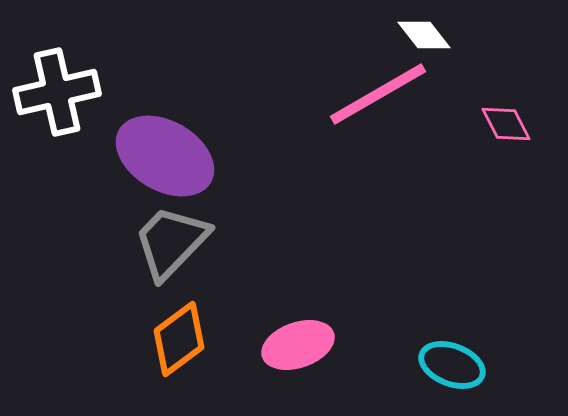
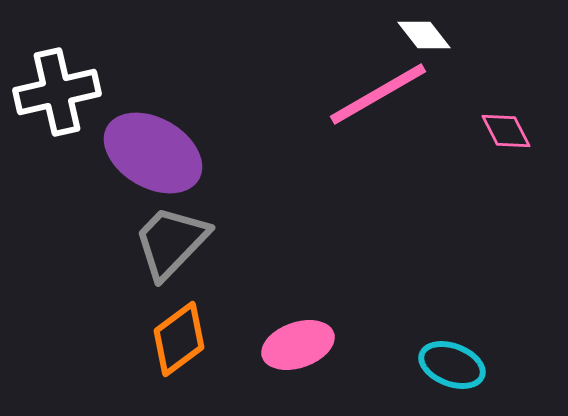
pink diamond: moved 7 px down
purple ellipse: moved 12 px left, 3 px up
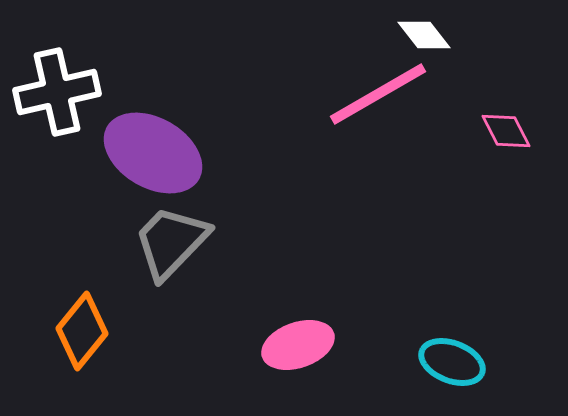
orange diamond: moved 97 px left, 8 px up; rotated 14 degrees counterclockwise
cyan ellipse: moved 3 px up
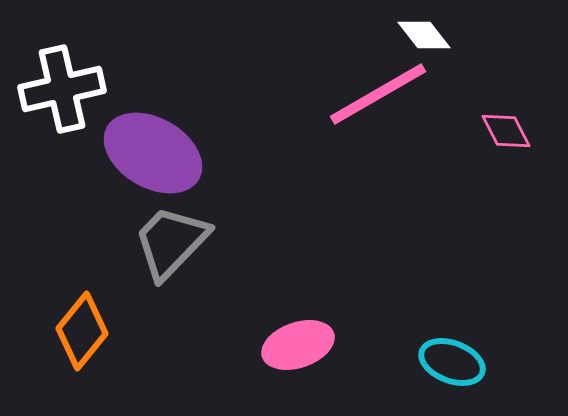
white cross: moved 5 px right, 3 px up
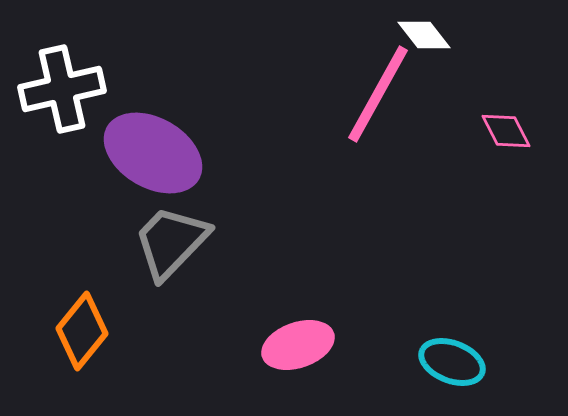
pink line: rotated 31 degrees counterclockwise
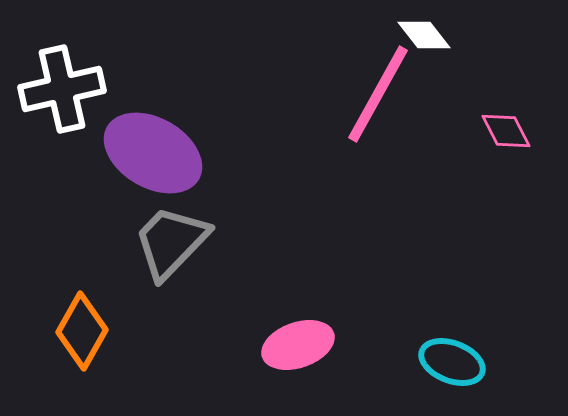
orange diamond: rotated 10 degrees counterclockwise
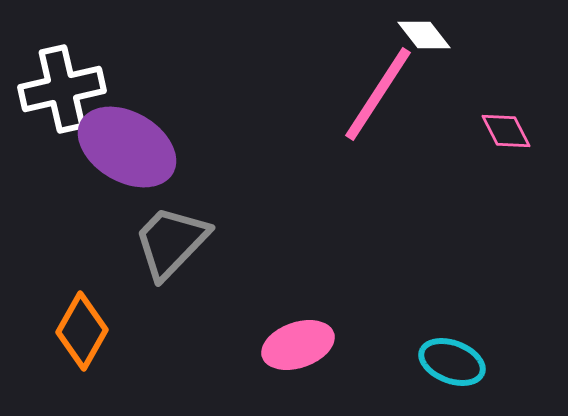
pink line: rotated 4 degrees clockwise
purple ellipse: moved 26 px left, 6 px up
